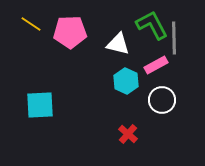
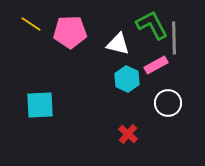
cyan hexagon: moved 1 px right, 2 px up
white circle: moved 6 px right, 3 px down
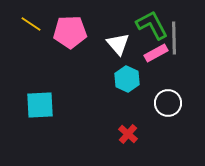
white triangle: rotated 35 degrees clockwise
pink rectangle: moved 12 px up
